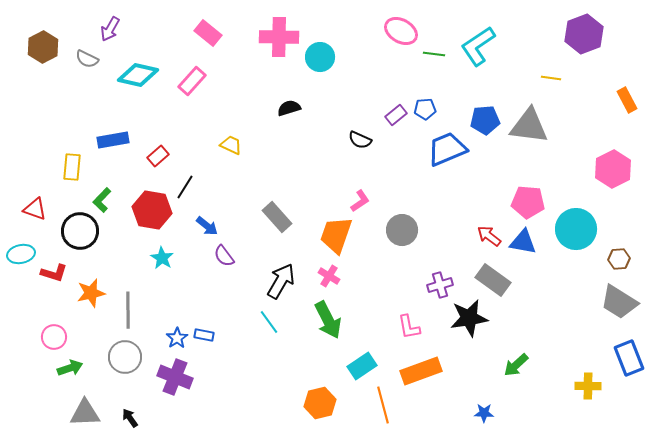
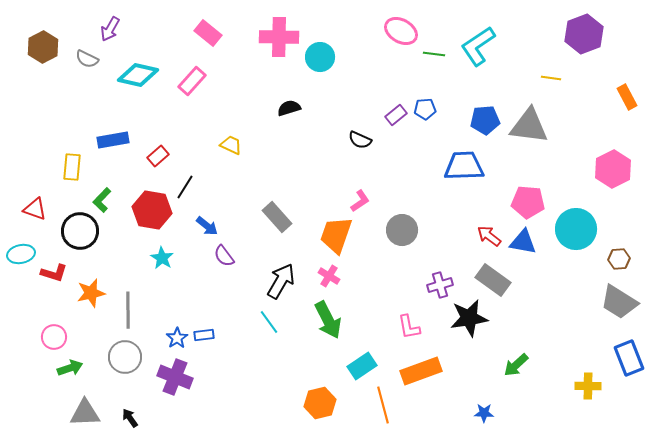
orange rectangle at (627, 100): moved 3 px up
blue trapezoid at (447, 149): moved 17 px right, 17 px down; rotated 21 degrees clockwise
blue rectangle at (204, 335): rotated 18 degrees counterclockwise
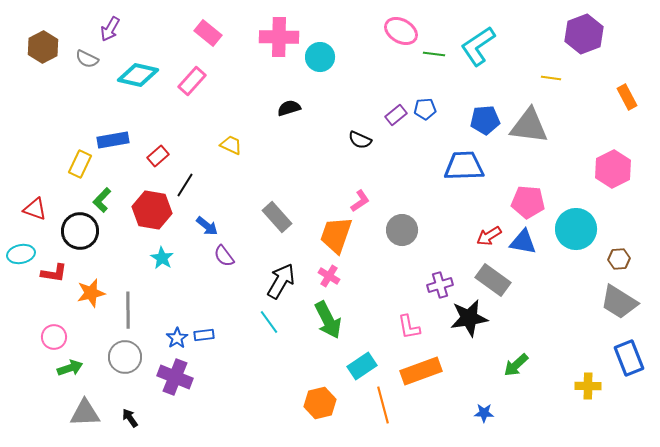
yellow rectangle at (72, 167): moved 8 px right, 3 px up; rotated 20 degrees clockwise
black line at (185, 187): moved 2 px up
red arrow at (489, 236): rotated 70 degrees counterclockwise
red L-shape at (54, 273): rotated 8 degrees counterclockwise
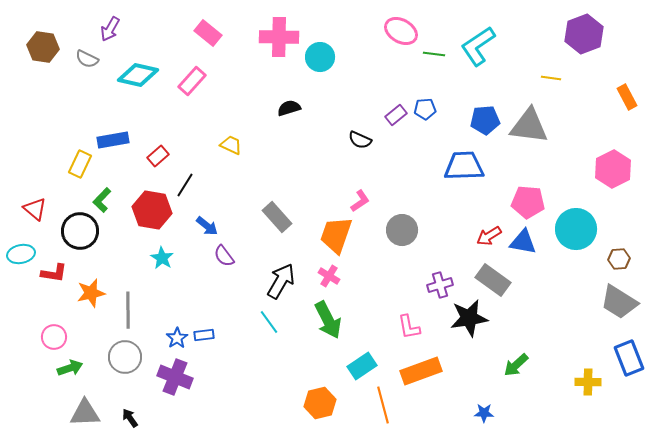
brown hexagon at (43, 47): rotated 24 degrees counterclockwise
red triangle at (35, 209): rotated 20 degrees clockwise
yellow cross at (588, 386): moved 4 px up
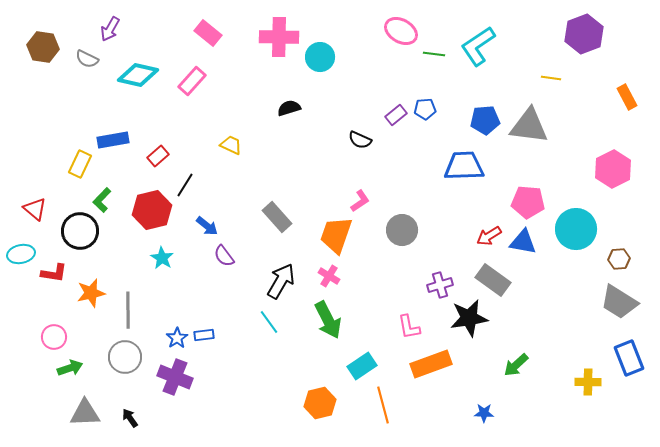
red hexagon at (152, 210): rotated 24 degrees counterclockwise
orange rectangle at (421, 371): moved 10 px right, 7 px up
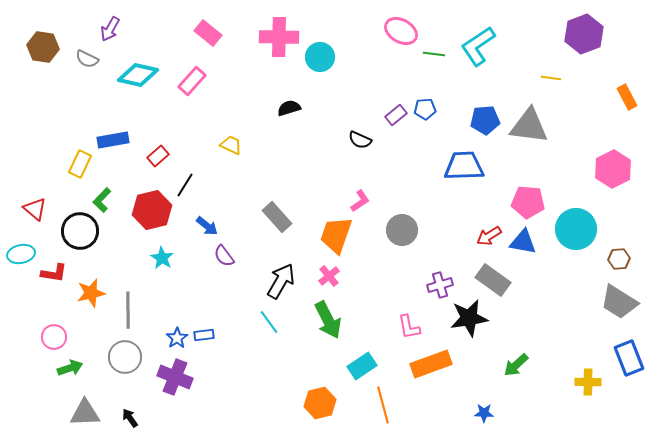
pink cross at (329, 276): rotated 20 degrees clockwise
